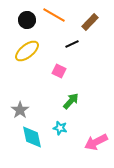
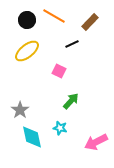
orange line: moved 1 px down
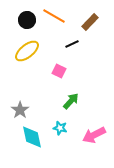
pink arrow: moved 2 px left, 7 px up
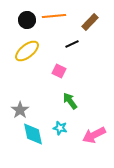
orange line: rotated 35 degrees counterclockwise
green arrow: moved 1 px left; rotated 78 degrees counterclockwise
cyan diamond: moved 1 px right, 3 px up
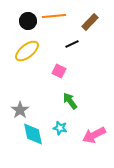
black circle: moved 1 px right, 1 px down
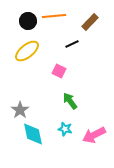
cyan star: moved 5 px right, 1 px down
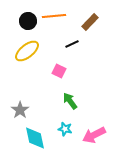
cyan diamond: moved 2 px right, 4 px down
